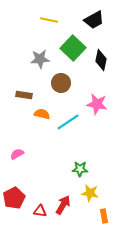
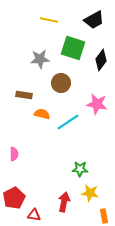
green square: rotated 25 degrees counterclockwise
black diamond: rotated 25 degrees clockwise
pink semicircle: moved 3 px left; rotated 120 degrees clockwise
red arrow: moved 1 px right, 3 px up; rotated 18 degrees counterclockwise
red triangle: moved 6 px left, 4 px down
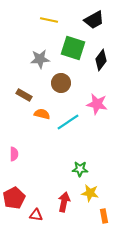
brown rectangle: rotated 21 degrees clockwise
red triangle: moved 2 px right
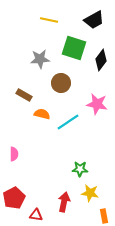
green square: moved 1 px right
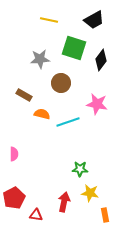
cyan line: rotated 15 degrees clockwise
orange rectangle: moved 1 px right, 1 px up
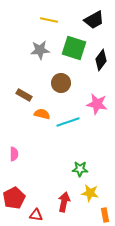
gray star: moved 9 px up
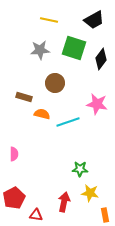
black diamond: moved 1 px up
brown circle: moved 6 px left
brown rectangle: moved 2 px down; rotated 14 degrees counterclockwise
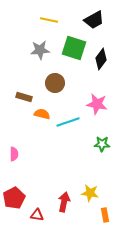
green star: moved 22 px right, 25 px up
red triangle: moved 1 px right
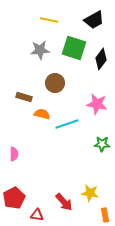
cyan line: moved 1 px left, 2 px down
red arrow: rotated 126 degrees clockwise
